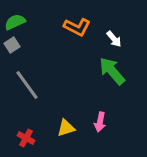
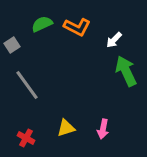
green semicircle: moved 27 px right, 2 px down
white arrow: moved 1 px down; rotated 84 degrees clockwise
green arrow: moved 14 px right; rotated 16 degrees clockwise
pink arrow: moved 3 px right, 7 px down
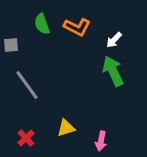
green semicircle: rotated 85 degrees counterclockwise
gray square: moved 1 px left; rotated 28 degrees clockwise
green arrow: moved 13 px left
pink arrow: moved 2 px left, 12 px down
red cross: rotated 18 degrees clockwise
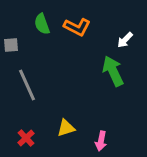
white arrow: moved 11 px right
gray line: rotated 12 degrees clockwise
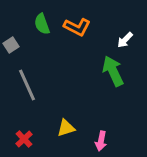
gray square: rotated 28 degrees counterclockwise
red cross: moved 2 px left, 1 px down
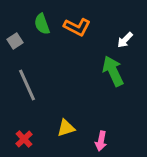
gray square: moved 4 px right, 4 px up
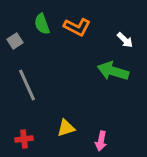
white arrow: rotated 90 degrees counterclockwise
green arrow: rotated 48 degrees counterclockwise
red cross: rotated 36 degrees clockwise
